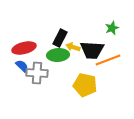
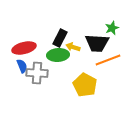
black trapezoid: moved 5 px right, 7 px up
blue semicircle: rotated 24 degrees clockwise
yellow pentagon: rotated 15 degrees clockwise
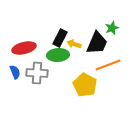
black trapezoid: rotated 70 degrees counterclockwise
yellow arrow: moved 1 px right, 3 px up
orange line: moved 5 px down
blue semicircle: moved 7 px left, 6 px down
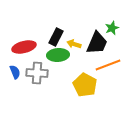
black rectangle: moved 4 px left, 1 px up
red ellipse: moved 1 px up
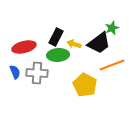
black trapezoid: moved 2 px right; rotated 30 degrees clockwise
orange line: moved 4 px right
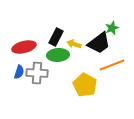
blue semicircle: moved 4 px right; rotated 40 degrees clockwise
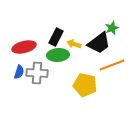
yellow pentagon: rotated 15 degrees counterclockwise
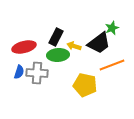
yellow arrow: moved 2 px down
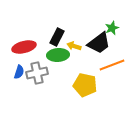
black rectangle: moved 1 px right
gray cross: rotated 15 degrees counterclockwise
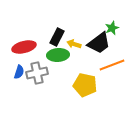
yellow arrow: moved 2 px up
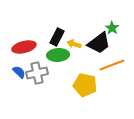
green star: rotated 16 degrees counterclockwise
blue semicircle: rotated 64 degrees counterclockwise
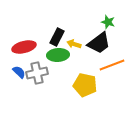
green star: moved 4 px left, 6 px up; rotated 16 degrees counterclockwise
